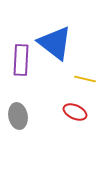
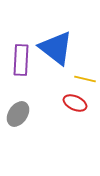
blue triangle: moved 1 px right, 5 px down
red ellipse: moved 9 px up
gray ellipse: moved 2 px up; rotated 45 degrees clockwise
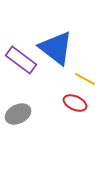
purple rectangle: rotated 56 degrees counterclockwise
yellow line: rotated 15 degrees clockwise
gray ellipse: rotated 30 degrees clockwise
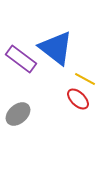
purple rectangle: moved 1 px up
red ellipse: moved 3 px right, 4 px up; rotated 20 degrees clockwise
gray ellipse: rotated 15 degrees counterclockwise
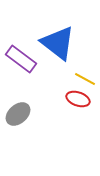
blue triangle: moved 2 px right, 5 px up
red ellipse: rotated 25 degrees counterclockwise
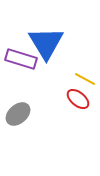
blue triangle: moved 12 px left; rotated 21 degrees clockwise
purple rectangle: rotated 20 degrees counterclockwise
red ellipse: rotated 20 degrees clockwise
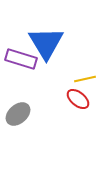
yellow line: rotated 40 degrees counterclockwise
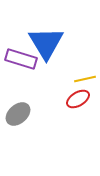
red ellipse: rotated 70 degrees counterclockwise
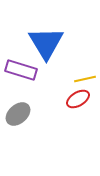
purple rectangle: moved 11 px down
